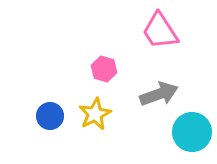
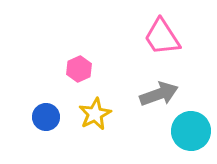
pink trapezoid: moved 2 px right, 6 px down
pink hexagon: moved 25 px left; rotated 20 degrees clockwise
blue circle: moved 4 px left, 1 px down
cyan circle: moved 1 px left, 1 px up
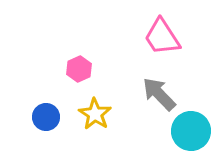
gray arrow: rotated 114 degrees counterclockwise
yellow star: rotated 12 degrees counterclockwise
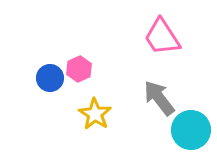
gray arrow: moved 4 px down; rotated 6 degrees clockwise
blue circle: moved 4 px right, 39 px up
cyan circle: moved 1 px up
